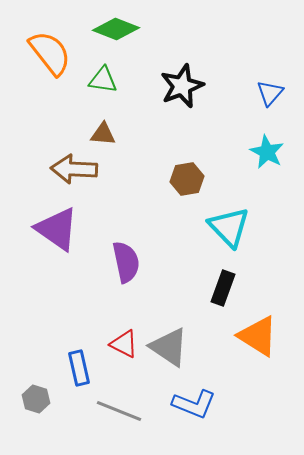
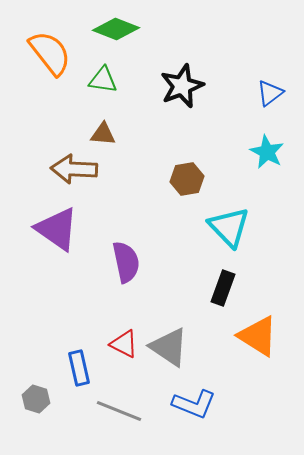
blue triangle: rotated 12 degrees clockwise
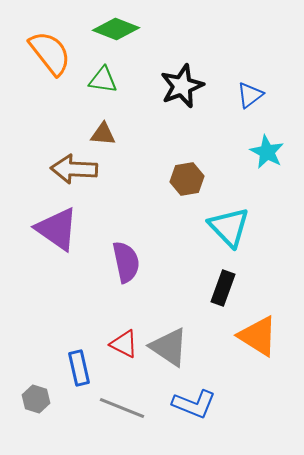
blue triangle: moved 20 px left, 2 px down
gray line: moved 3 px right, 3 px up
